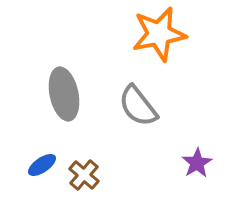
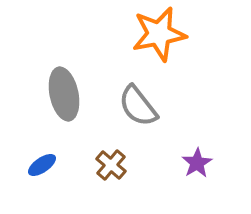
brown cross: moved 27 px right, 10 px up
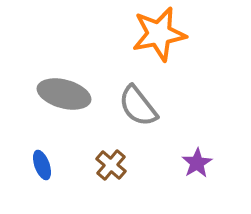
gray ellipse: rotated 63 degrees counterclockwise
blue ellipse: rotated 76 degrees counterclockwise
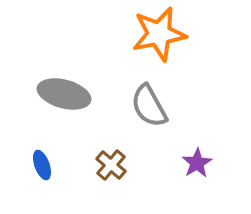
gray semicircle: moved 11 px right; rotated 9 degrees clockwise
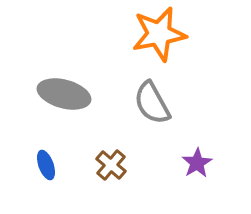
gray semicircle: moved 3 px right, 3 px up
blue ellipse: moved 4 px right
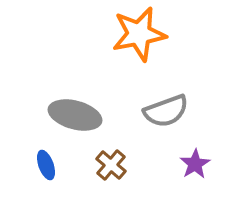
orange star: moved 20 px left
gray ellipse: moved 11 px right, 21 px down
gray semicircle: moved 14 px right, 8 px down; rotated 81 degrees counterclockwise
purple star: moved 2 px left, 1 px down
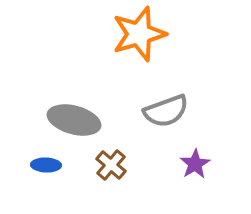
orange star: rotated 6 degrees counterclockwise
gray ellipse: moved 1 px left, 5 px down
blue ellipse: rotated 68 degrees counterclockwise
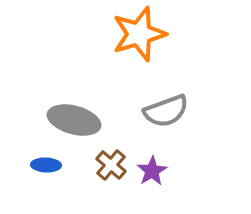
purple star: moved 43 px left, 7 px down
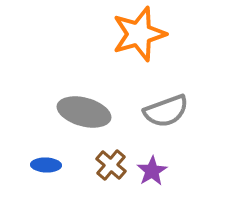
gray ellipse: moved 10 px right, 8 px up
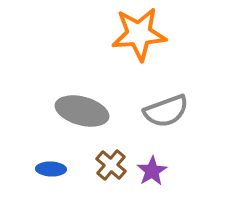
orange star: rotated 12 degrees clockwise
gray ellipse: moved 2 px left, 1 px up
blue ellipse: moved 5 px right, 4 px down
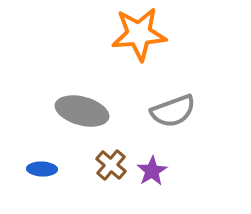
gray semicircle: moved 7 px right
blue ellipse: moved 9 px left
